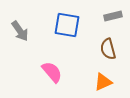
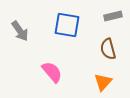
orange triangle: rotated 24 degrees counterclockwise
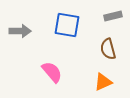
gray arrow: rotated 55 degrees counterclockwise
orange triangle: rotated 24 degrees clockwise
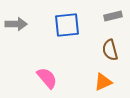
blue square: rotated 16 degrees counterclockwise
gray arrow: moved 4 px left, 7 px up
brown semicircle: moved 2 px right, 1 px down
pink semicircle: moved 5 px left, 6 px down
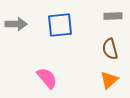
gray rectangle: rotated 12 degrees clockwise
blue square: moved 7 px left
brown semicircle: moved 1 px up
orange triangle: moved 6 px right, 2 px up; rotated 18 degrees counterclockwise
